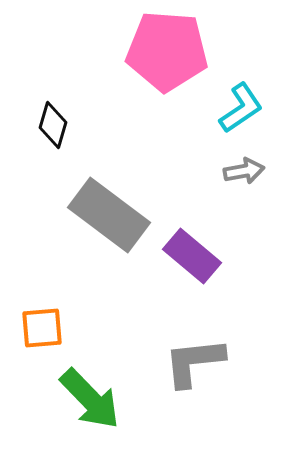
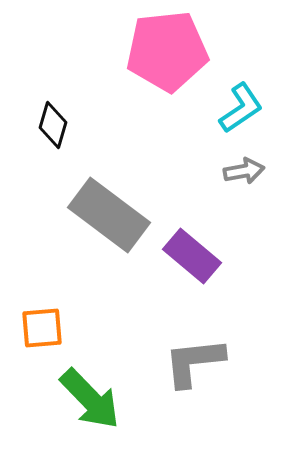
pink pentagon: rotated 10 degrees counterclockwise
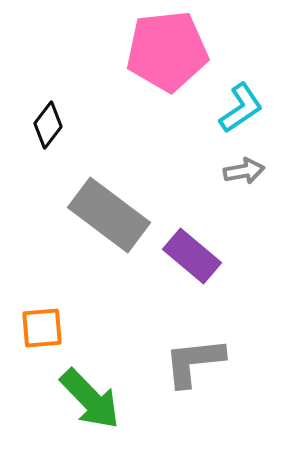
black diamond: moved 5 px left; rotated 21 degrees clockwise
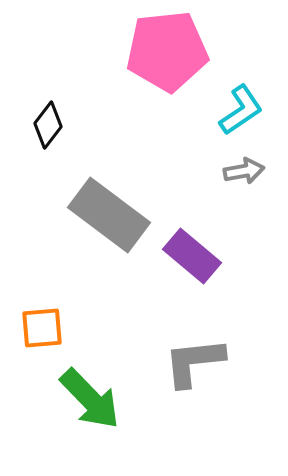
cyan L-shape: moved 2 px down
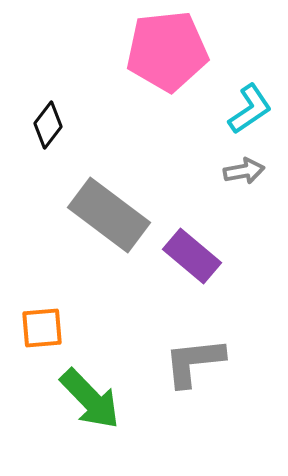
cyan L-shape: moved 9 px right, 1 px up
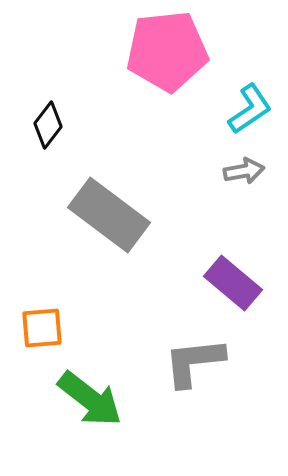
purple rectangle: moved 41 px right, 27 px down
green arrow: rotated 8 degrees counterclockwise
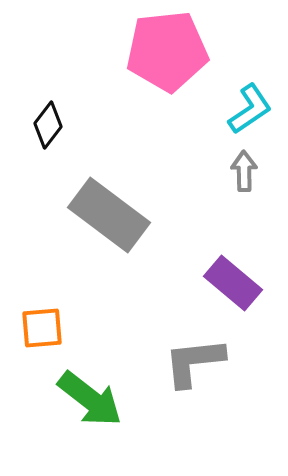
gray arrow: rotated 81 degrees counterclockwise
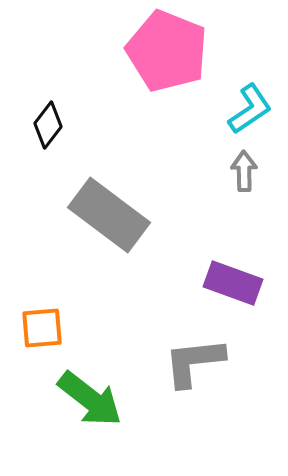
pink pentagon: rotated 28 degrees clockwise
purple rectangle: rotated 20 degrees counterclockwise
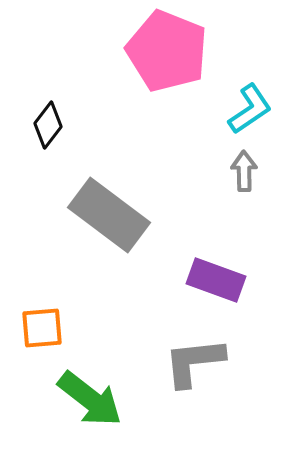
purple rectangle: moved 17 px left, 3 px up
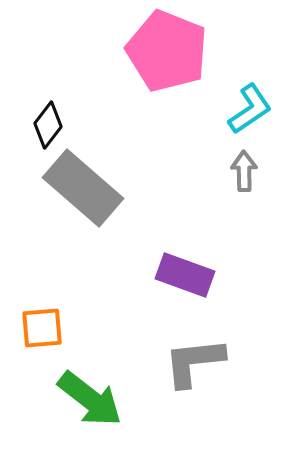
gray rectangle: moved 26 px left, 27 px up; rotated 4 degrees clockwise
purple rectangle: moved 31 px left, 5 px up
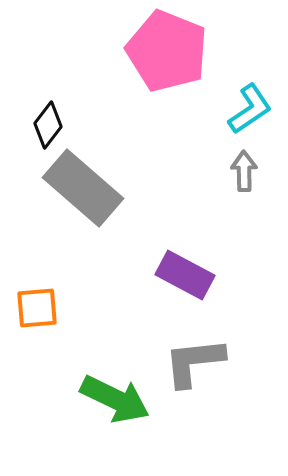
purple rectangle: rotated 8 degrees clockwise
orange square: moved 5 px left, 20 px up
green arrow: moved 25 px right; rotated 12 degrees counterclockwise
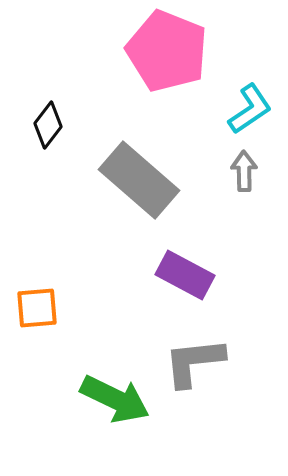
gray rectangle: moved 56 px right, 8 px up
